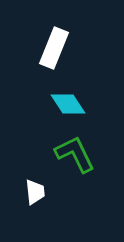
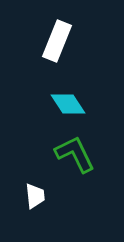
white rectangle: moved 3 px right, 7 px up
white trapezoid: moved 4 px down
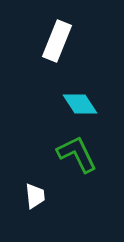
cyan diamond: moved 12 px right
green L-shape: moved 2 px right
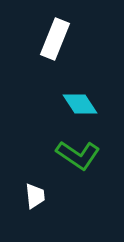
white rectangle: moved 2 px left, 2 px up
green L-shape: moved 1 px right, 1 px down; rotated 150 degrees clockwise
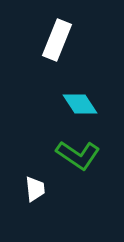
white rectangle: moved 2 px right, 1 px down
white trapezoid: moved 7 px up
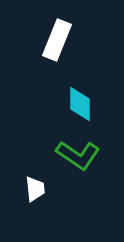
cyan diamond: rotated 33 degrees clockwise
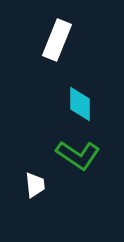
white trapezoid: moved 4 px up
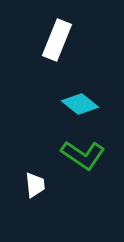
cyan diamond: rotated 51 degrees counterclockwise
green L-shape: moved 5 px right
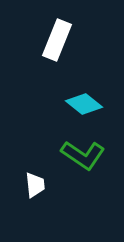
cyan diamond: moved 4 px right
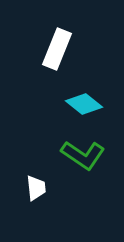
white rectangle: moved 9 px down
white trapezoid: moved 1 px right, 3 px down
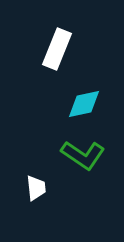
cyan diamond: rotated 51 degrees counterclockwise
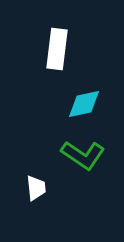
white rectangle: rotated 15 degrees counterclockwise
